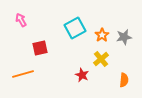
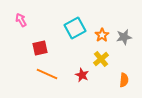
orange line: moved 24 px right; rotated 40 degrees clockwise
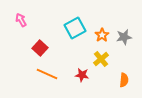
red square: rotated 35 degrees counterclockwise
red star: rotated 16 degrees counterclockwise
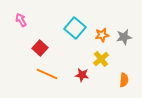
cyan square: rotated 20 degrees counterclockwise
orange star: rotated 24 degrees clockwise
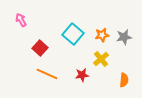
cyan square: moved 2 px left, 6 px down
red star: rotated 16 degrees counterclockwise
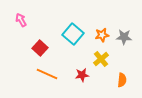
gray star: rotated 14 degrees clockwise
orange semicircle: moved 2 px left
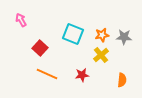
cyan square: rotated 20 degrees counterclockwise
yellow cross: moved 4 px up
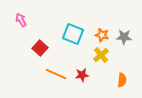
orange star: rotated 24 degrees clockwise
orange line: moved 9 px right
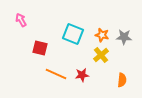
red square: rotated 28 degrees counterclockwise
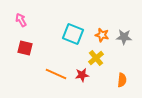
red square: moved 15 px left
yellow cross: moved 5 px left, 3 px down
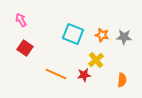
red square: rotated 21 degrees clockwise
yellow cross: moved 2 px down
red star: moved 2 px right
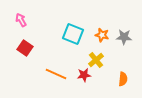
orange semicircle: moved 1 px right, 1 px up
